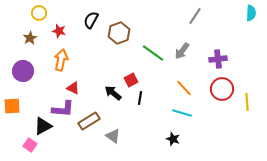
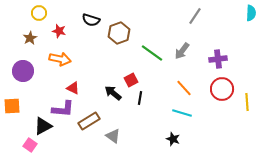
black semicircle: rotated 102 degrees counterclockwise
green line: moved 1 px left
orange arrow: moved 1 px left, 1 px up; rotated 90 degrees clockwise
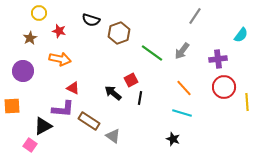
cyan semicircle: moved 10 px left, 22 px down; rotated 35 degrees clockwise
red circle: moved 2 px right, 2 px up
brown rectangle: rotated 65 degrees clockwise
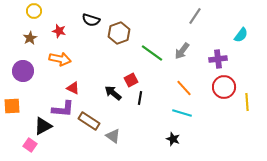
yellow circle: moved 5 px left, 2 px up
